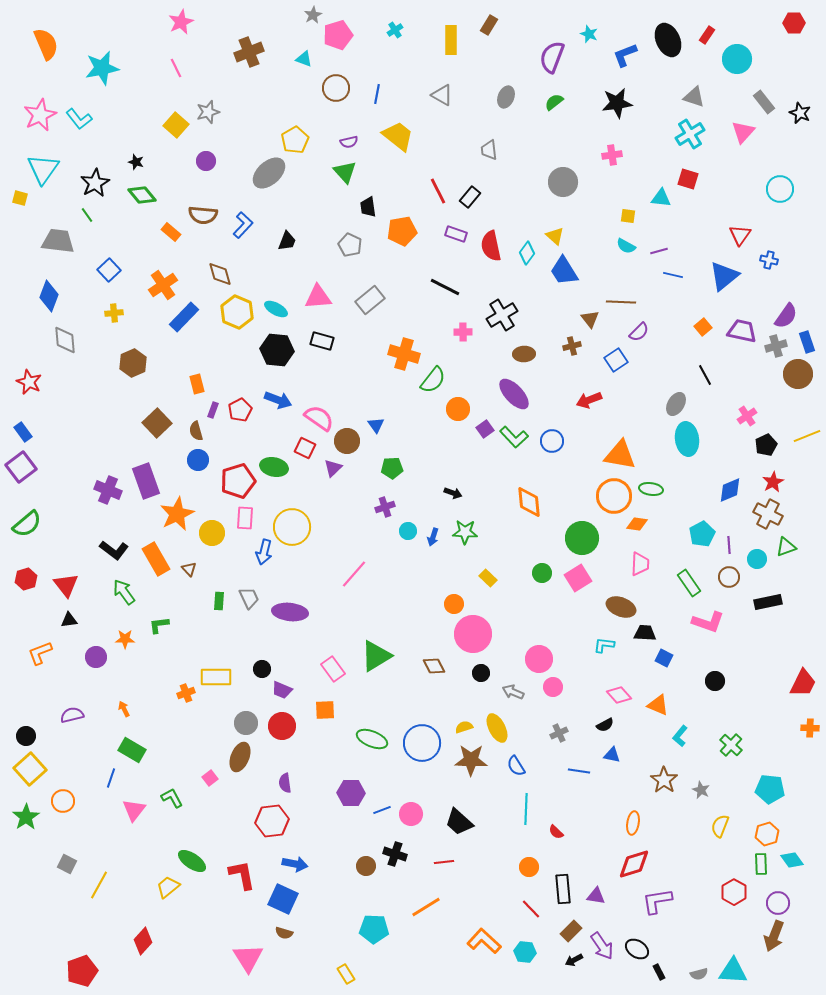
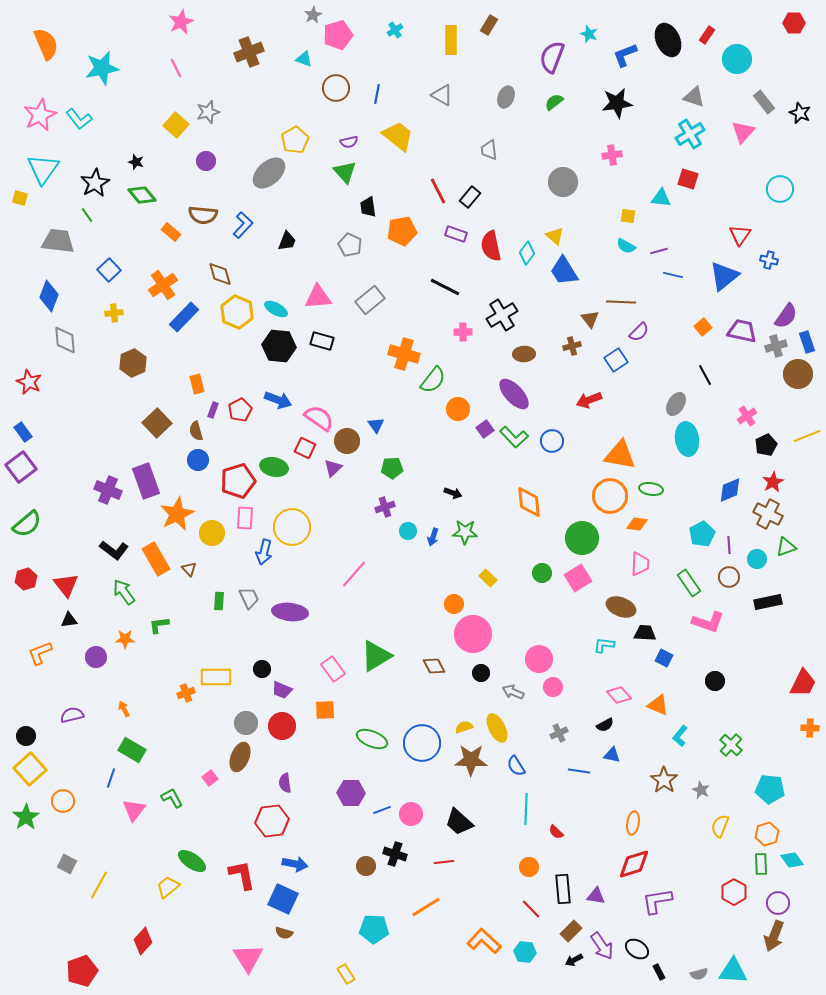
black hexagon at (277, 350): moved 2 px right, 4 px up
orange circle at (614, 496): moved 4 px left
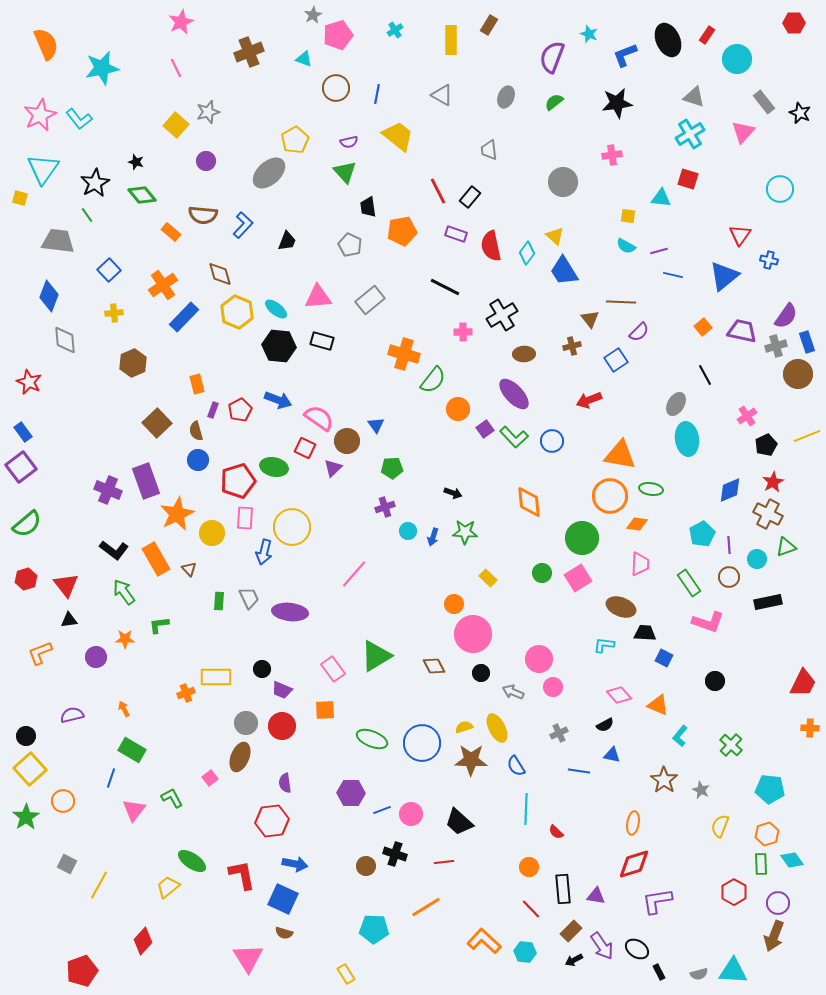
cyan ellipse at (276, 309): rotated 10 degrees clockwise
